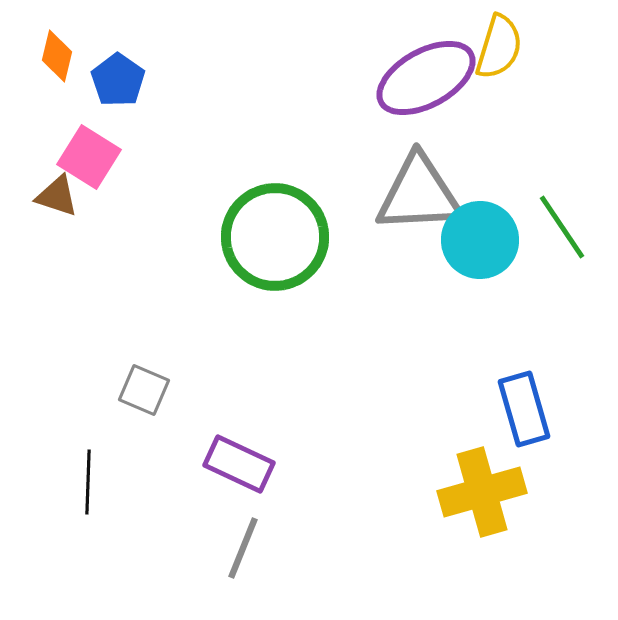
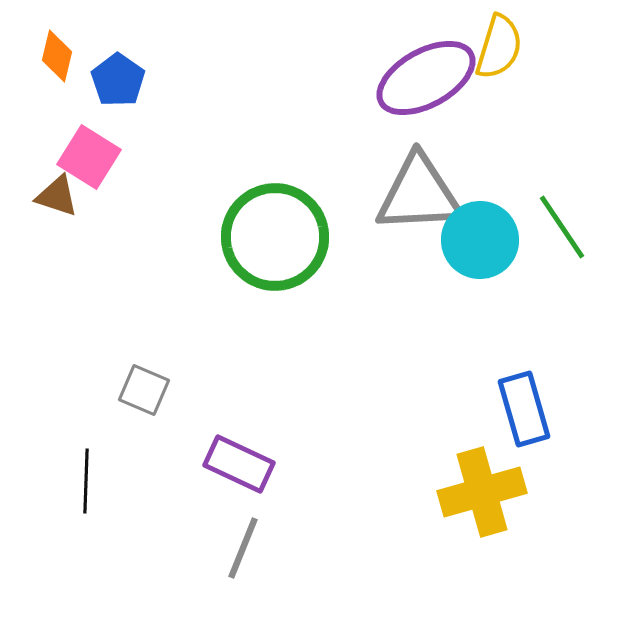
black line: moved 2 px left, 1 px up
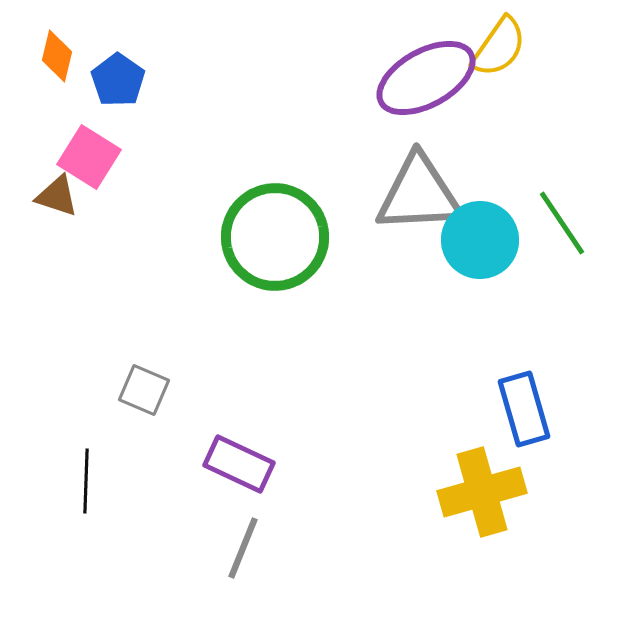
yellow semicircle: rotated 18 degrees clockwise
green line: moved 4 px up
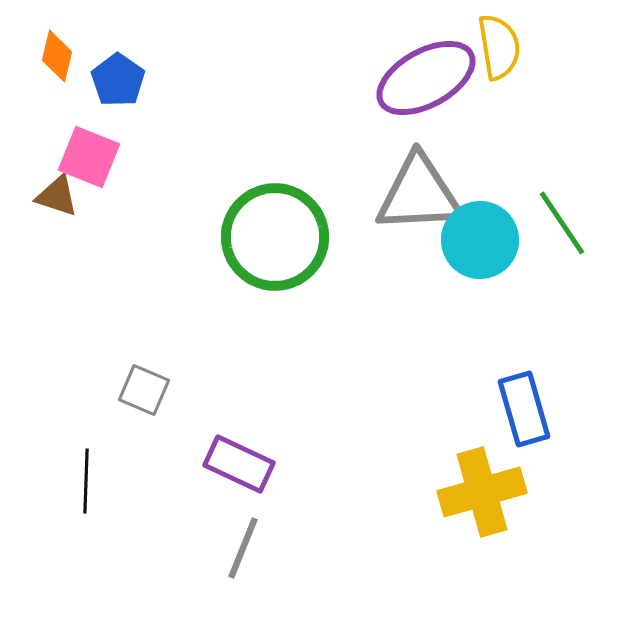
yellow semicircle: rotated 44 degrees counterclockwise
pink square: rotated 10 degrees counterclockwise
